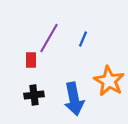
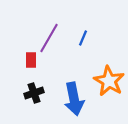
blue line: moved 1 px up
black cross: moved 2 px up; rotated 12 degrees counterclockwise
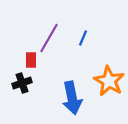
black cross: moved 12 px left, 10 px up
blue arrow: moved 2 px left, 1 px up
